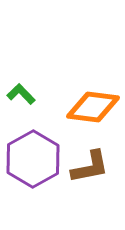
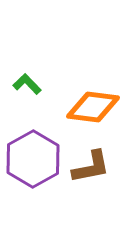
green L-shape: moved 6 px right, 10 px up
brown L-shape: moved 1 px right
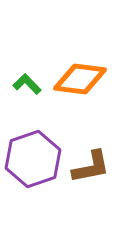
orange diamond: moved 13 px left, 28 px up
purple hexagon: rotated 10 degrees clockwise
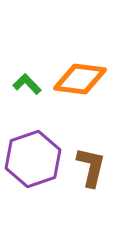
brown L-shape: rotated 66 degrees counterclockwise
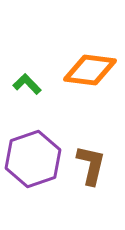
orange diamond: moved 10 px right, 9 px up
brown L-shape: moved 2 px up
